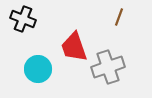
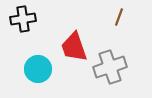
black cross: rotated 30 degrees counterclockwise
gray cross: moved 2 px right
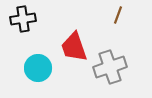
brown line: moved 1 px left, 2 px up
cyan circle: moved 1 px up
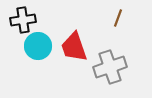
brown line: moved 3 px down
black cross: moved 1 px down
cyan circle: moved 22 px up
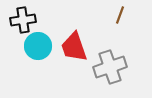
brown line: moved 2 px right, 3 px up
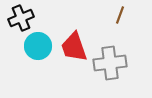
black cross: moved 2 px left, 2 px up; rotated 15 degrees counterclockwise
gray cross: moved 4 px up; rotated 12 degrees clockwise
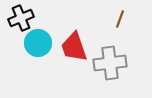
brown line: moved 4 px down
cyan circle: moved 3 px up
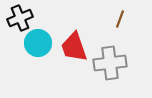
black cross: moved 1 px left
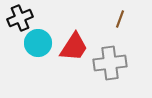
red trapezoid: rotated 128 degrees counterclockwise
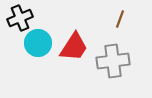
gray cross: moved 3 px right, 2 px up
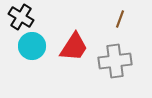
black cross: moved 1 px right, 1 px up; rotated 35 degrees counterclockwise
cyan circle: moved 6 px left, 3 px down
gray cross: moved 2 px right
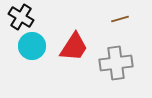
brown line: rotated 54 degrees clockwise
gray cross: moved 1 px right, 2 px down
